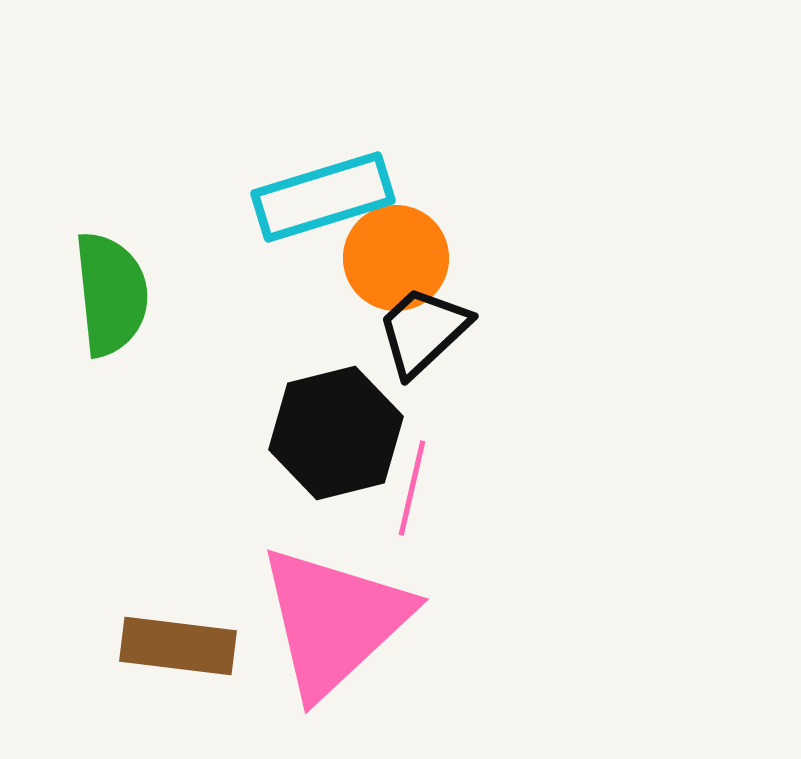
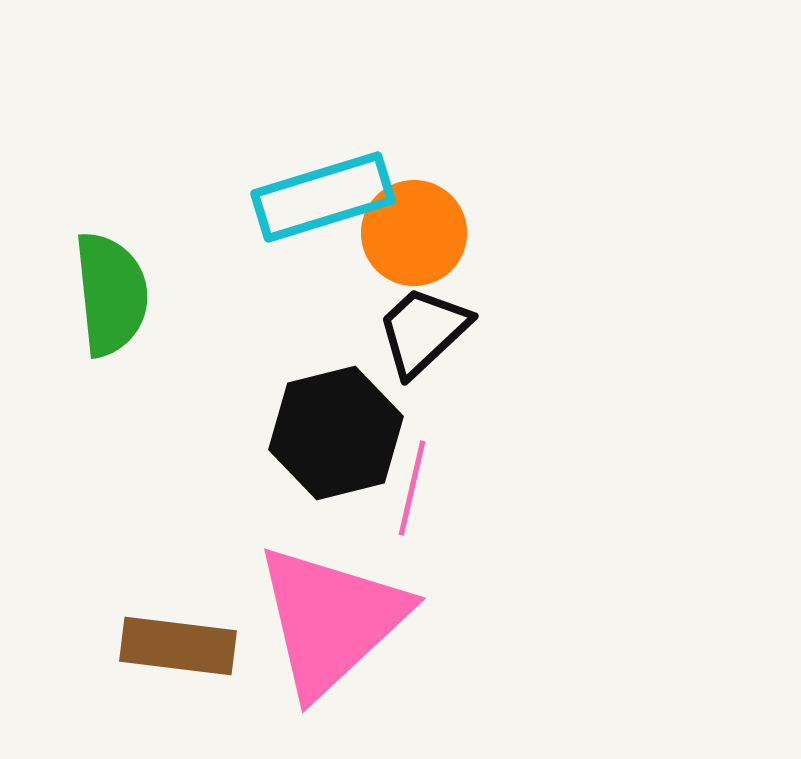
orange circle: moved 18 px right, 25 px up
pink triangle: moved 3 px left, 1 px up
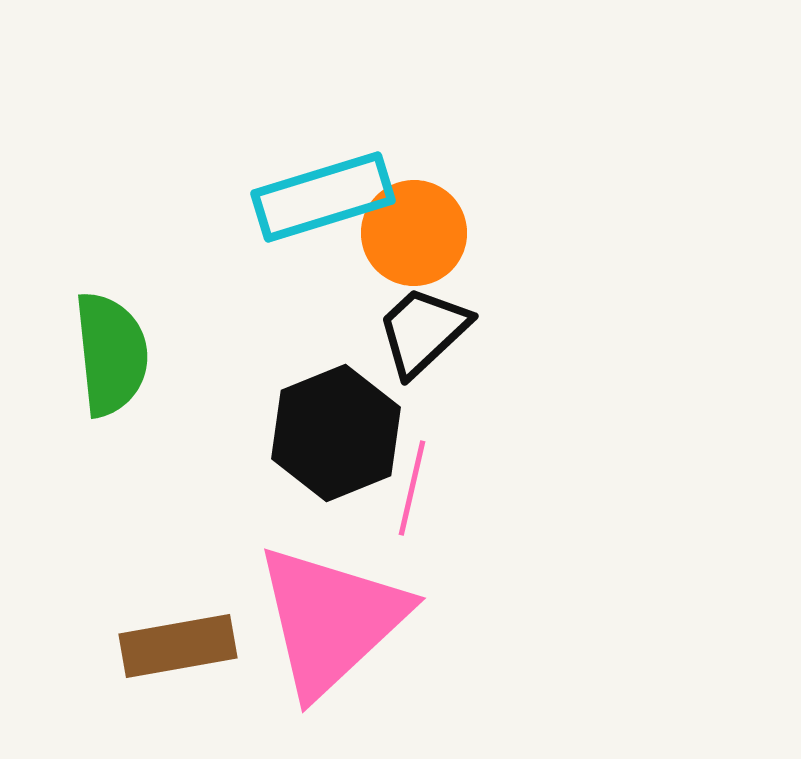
green semicircle: moved 60 px down
black hexagon: rotated 8 degrees counterclockwise
brown rectangle: rotated 17 degrees counterclockwise
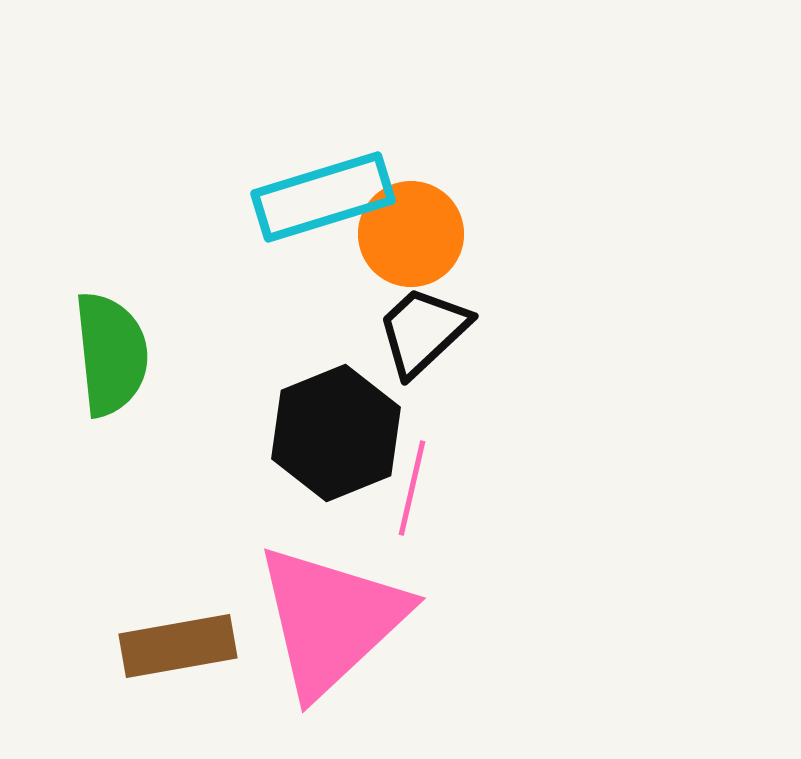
orange circle: moved 3 px left, 1 px down
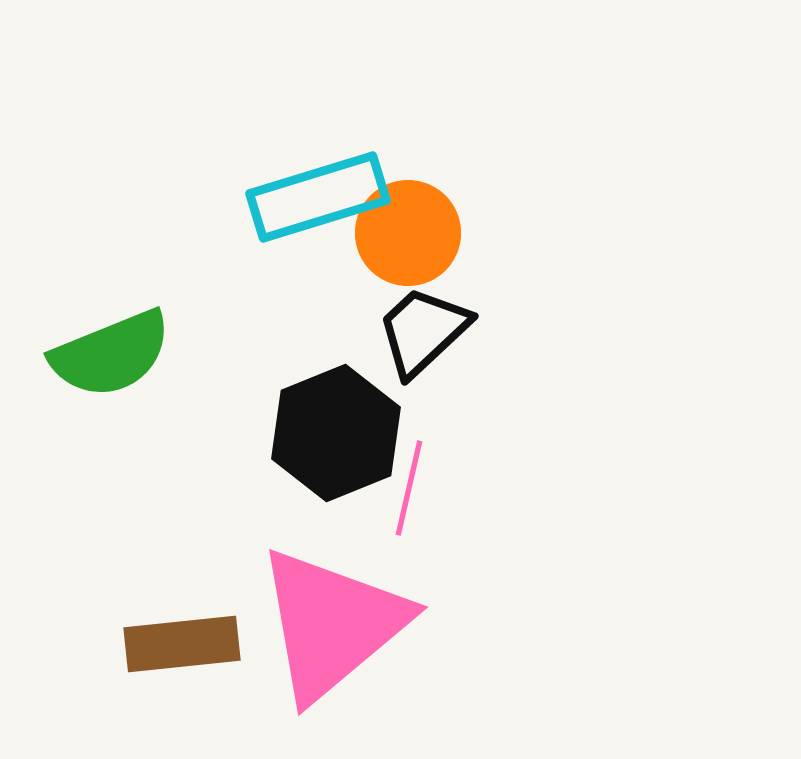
cyan rectangle: moved 5 px left
orange circle: moved 3 px left, 1 px up
green semicircle: rotated 74 degrees clockwise
pink line: moved 3 px left
pink triangle: moved 1 px right, 4 px down; rotated 3 degrees clockwise
brown rectangle: moved 4 px right, 2 px up; rotated 4 degrees clockwise
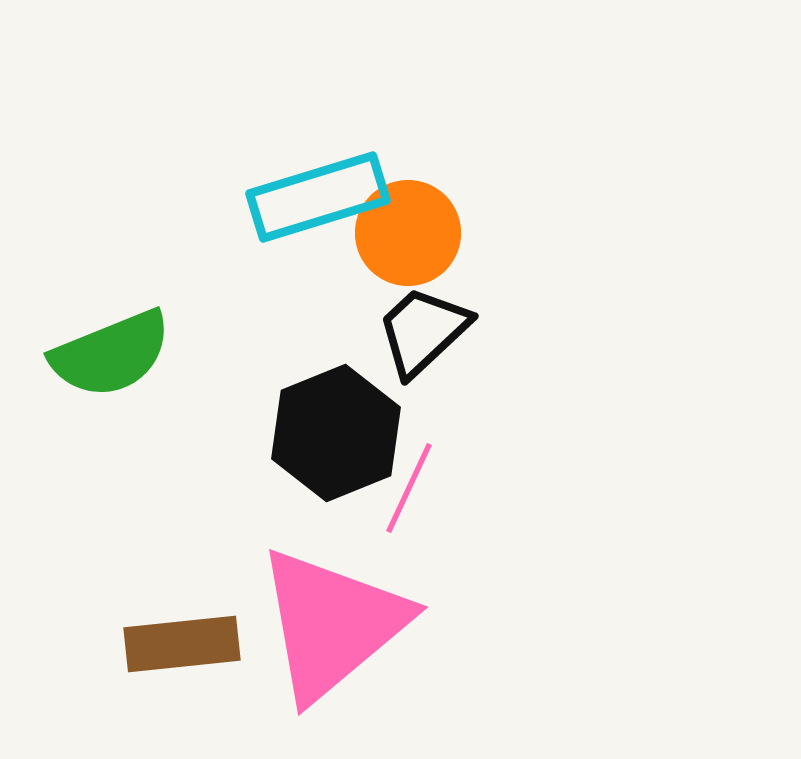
pink line: rotated 12 degrees clockwise
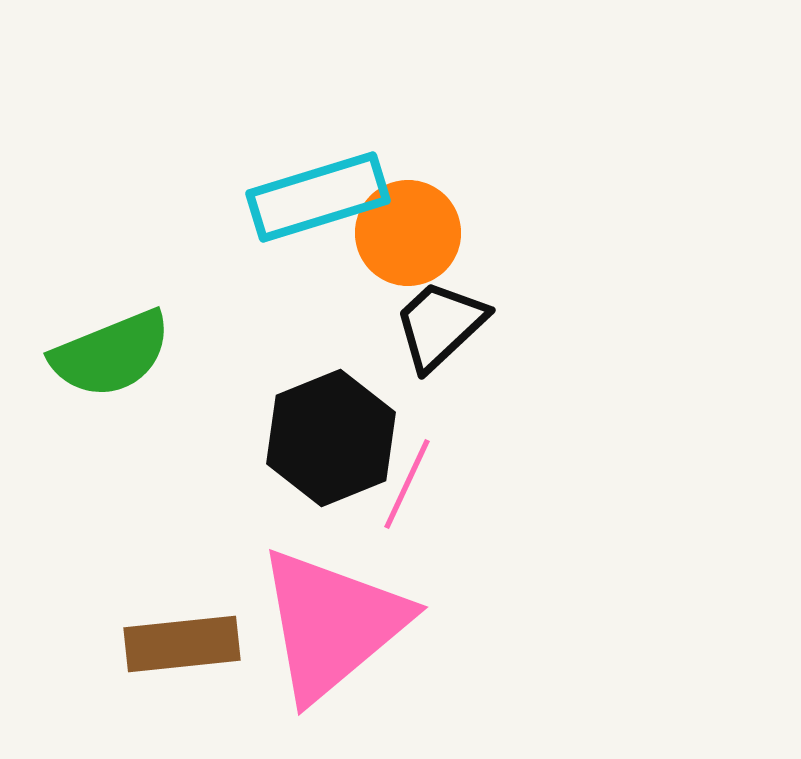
black trapezoid: moved 17 px right, 6 px up
black hexagon: moved 5 px left, 5 px down
pink line: moved 2 px left, 4 px up
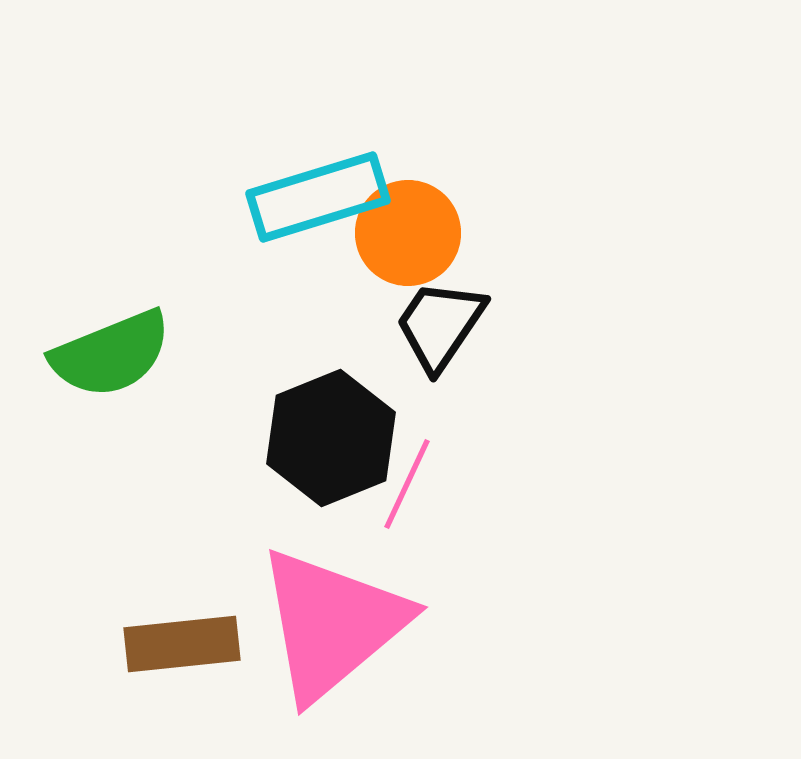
black trapezoid: rotated 13 degrees counterclockwise
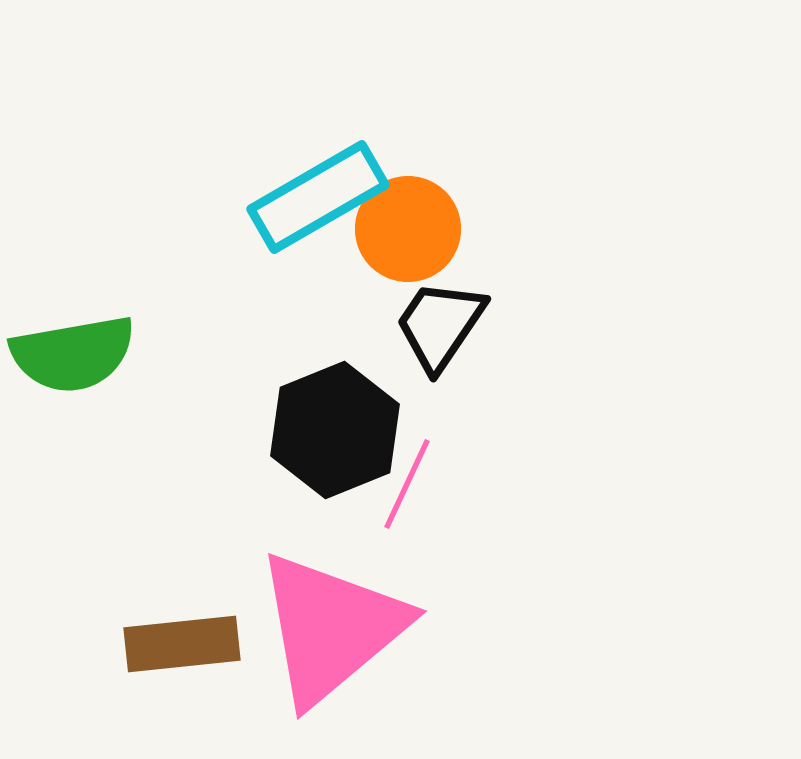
cyan rectangle: rotated 13 degrees counterclockwise
orange circle: moved 4 px up
green semicircle: moved 38 px left; rotated 12 degrees clockwise
black hexagon: moved 4 px right, 8 px up
pink triangle: moved 1 px left, 4 px down
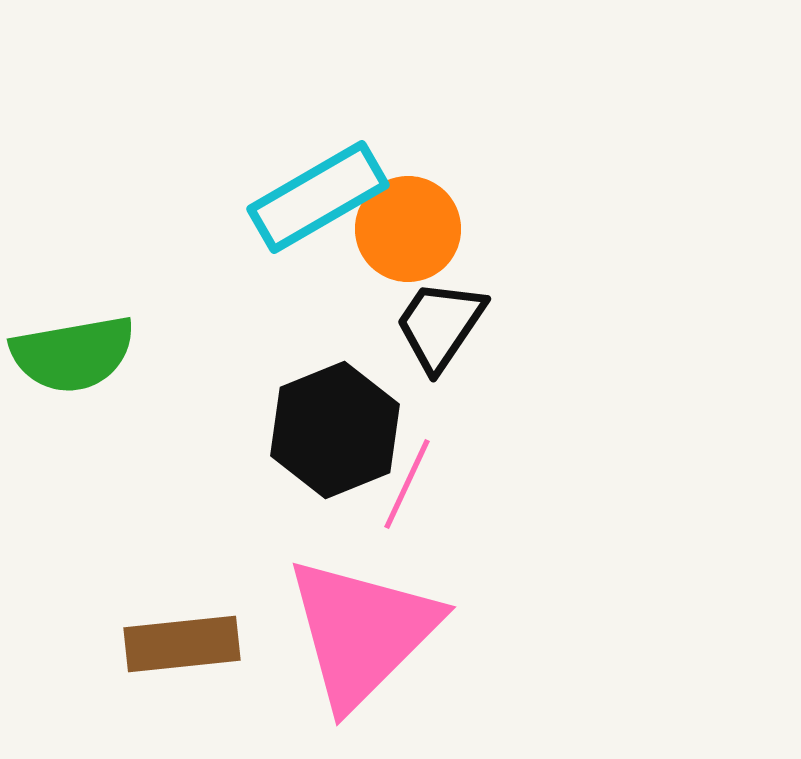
pink triangle: moved 31 px right, 4 px down; rotated 5 degrees counterclockwise
